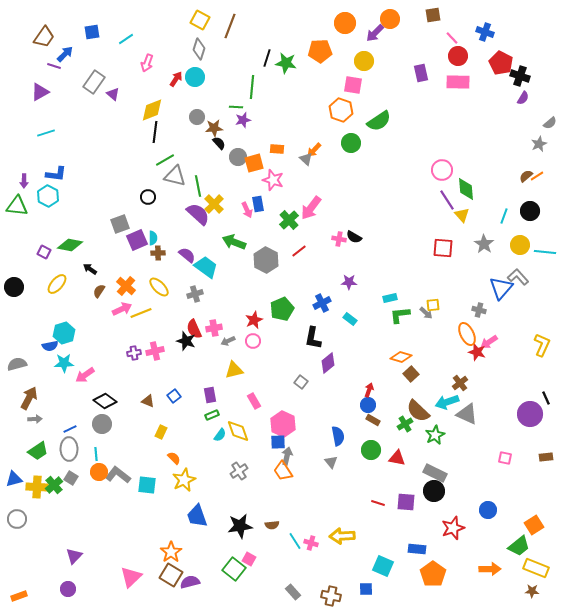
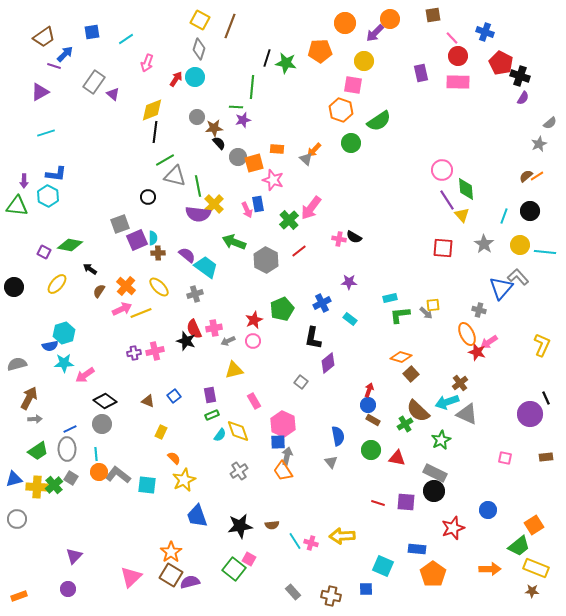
brown trapezoid at (44, 37): rotated 20 degrees clockwise
purple semicircle at (198, 214): rotated 145 degrees clockwise
green star at (435, 435): moved 6 px right, 5 px down
gray ellipse at (69, 449): moved 2 px left
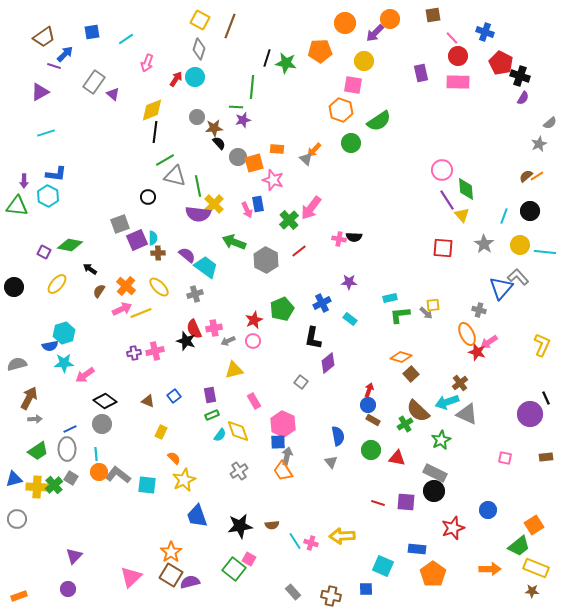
black semicircle at (354, 237): rotated 28 degrees counterclockwise
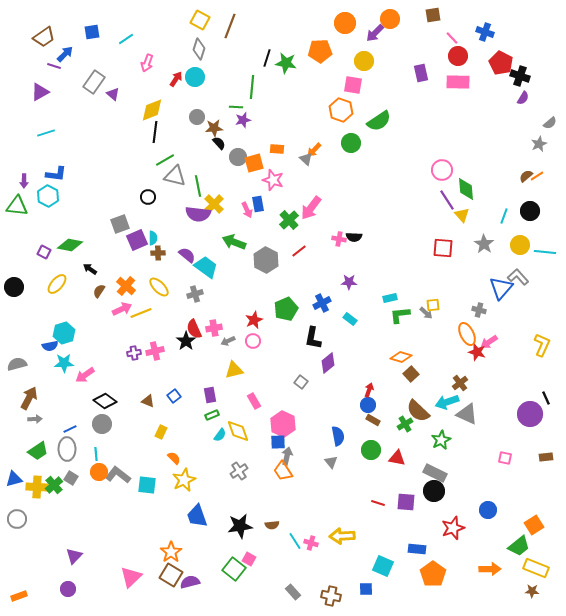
green pentagon at (282, 309): moved 4 px right
black star at (186, 341): rotated 18 degrees clockwise
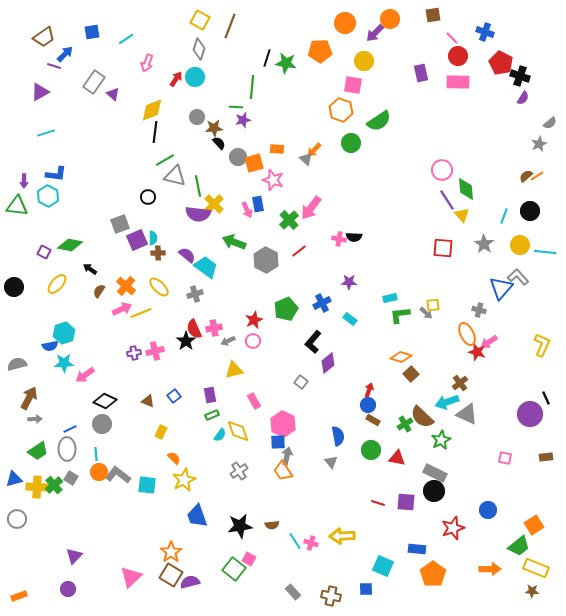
black L-shape at (313, 338): moved 4 px down; rotated 30 degrees clockwise
black diamond at (105, 401): rotated 10 degrees counterclockwise
brown semicircle at (418, 411): moved 4 px right, 6 px down
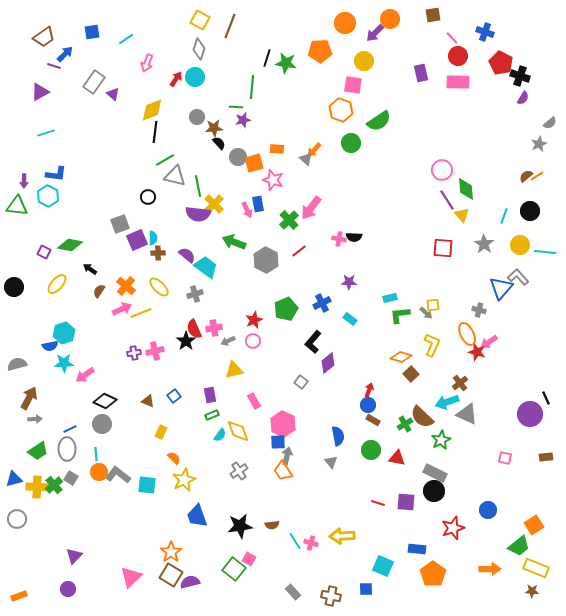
yellow L-shape at (542, 345): moved 110 px left
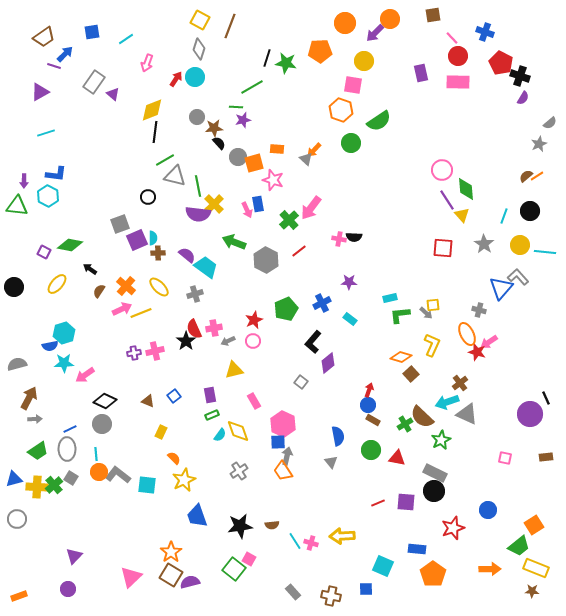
green line at (252, 87): rotated 55 degrees clockwise
red line at (378, 503): rotated 40 degrees counterclockwise
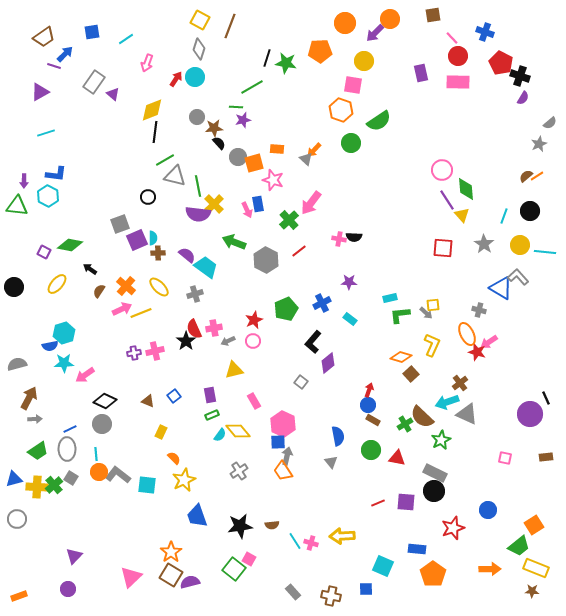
pink arrow at (311, 208): moved 5 px up
blue triangle at (501, 288): rotated 40 degrees counterclockwise
yellow diamond at (238, 431): rotated 20 degrees counterclockwise
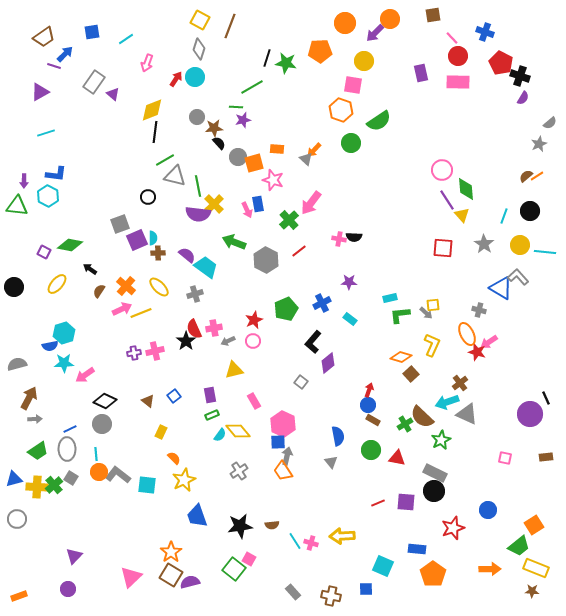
brown triangle at (148, 401): rotated 16 degrees clockwise
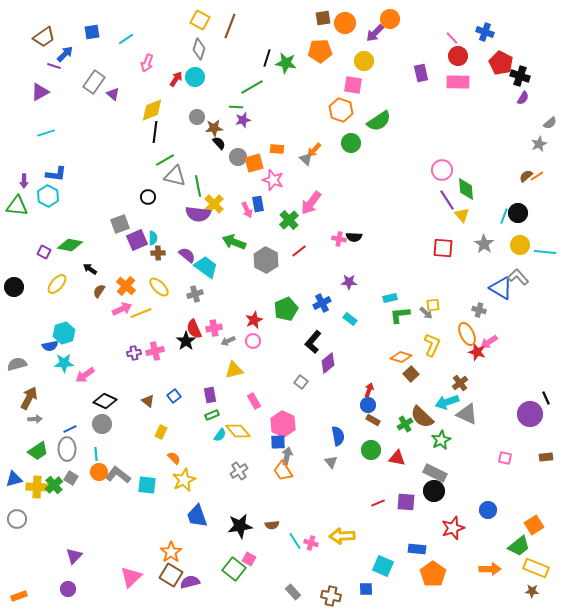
brown square at (433, 15): moved 110 px left, 3 px down
black circle at (530, 211): moved 12 px left, 2 px down
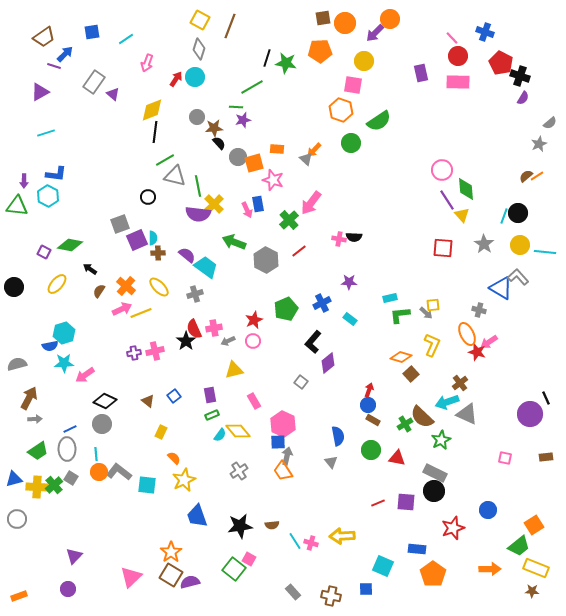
gray L-shape at (118, 475): moved 1 px right, 3 px up
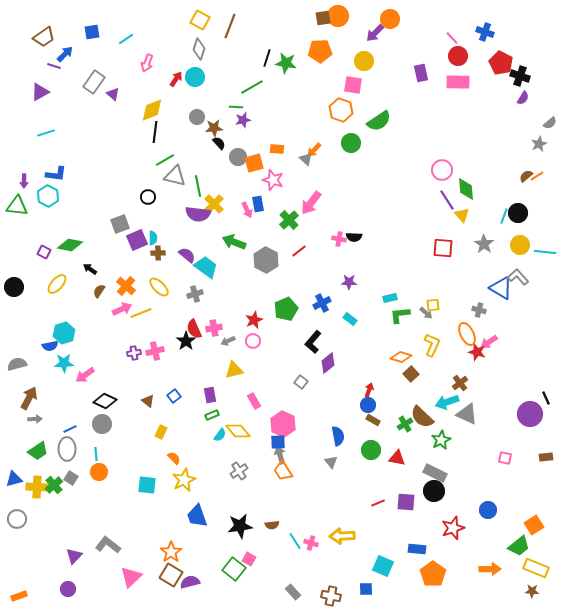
orange circle at (345, 23): moved 7 px left, 7 px up
gray arrow at (287, 456): moved 7 px left, 1 px up; rotated 30 degrees counterclockwise
gray L-shape at (119, 472): moved 11 px left, 73 px down
